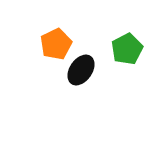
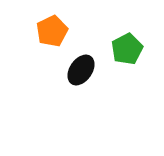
orange pentagon: moved 4 px left, 13 px up
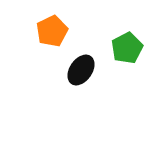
green pentagon: moved 1 px up
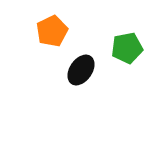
green pentagon: rotated 16 degrees clockwise
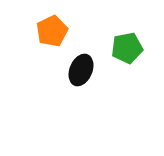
black ellipse: rotated 12 degrees counterclockwise
